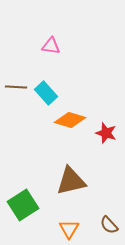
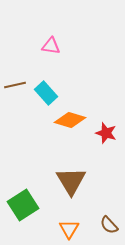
brown line: moved 1 px left, 2 px up; rotated 15 degrees counterclockwise
brown triangle: rotated 48 degrees counterclockwise
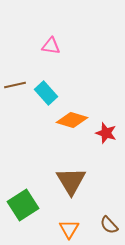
orange diamond: moved 2 px right
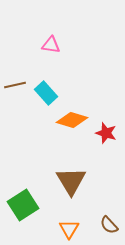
pink triangle: moved 1 px up
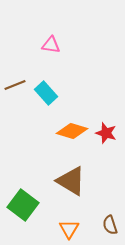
brown line: rotated 10 degrees counterclockwise
orange diamond: moved 11 px down
brown triangle: rotated 28 degrees counterclockwise
green square: rotated 20 degrees counterclockwise
brown semicircle: moved 1 px right; rotated 24 degrees clockwise
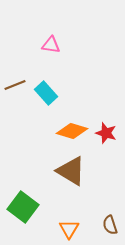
brown triangle: moved 10 px up
green square: moved 2 px down
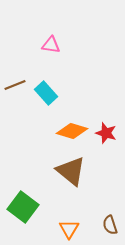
brown triangle: rotated 8 degrees clockwise
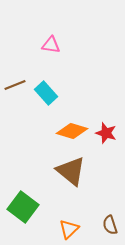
orange triangle: rotated 15 degrees clockwise
